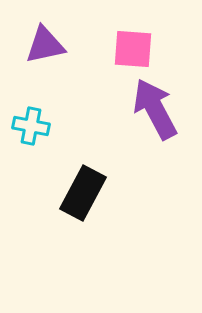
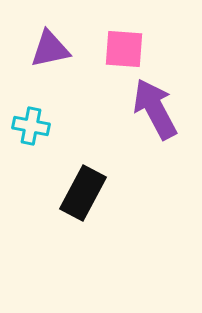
purple triangle: moved 5 px right, 4 px down
pink square: moved 9 px left
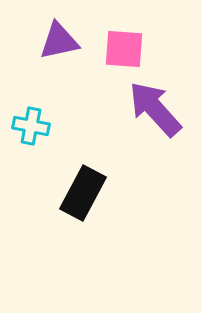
purple triangle: moved 9 px right, 8 px up
purple arrow: rotated 14 degrees counterclockwise
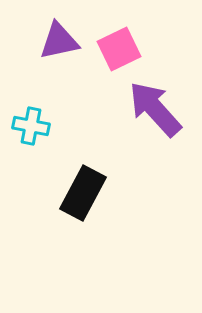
pink square: moved 5 px left; rotated 30 degrees counterclockwise
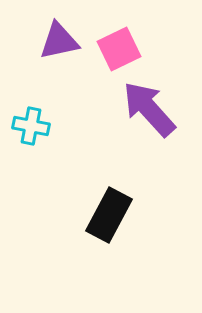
purple arrow: moved 6 px left
black rectangle: moved 26 px right, 22 px down
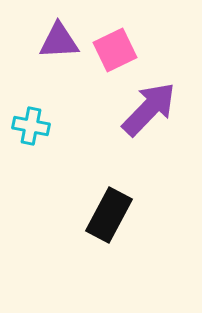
purple triangle: rotated 9 degrees clockwise
pink square: moved 4 px left, 1 px down
purple arrow: rotated 86 degrees clockwise
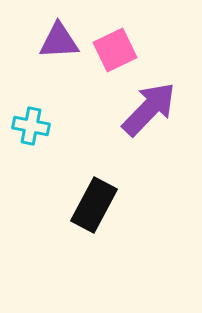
black rectangle: moved 15 px left, 10 px up
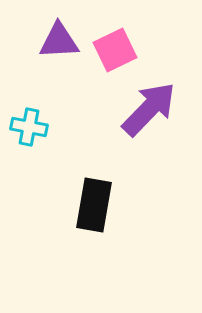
cyan cross: moved 2 px left, 1 px down
black rectangle: rotated 18 degrees counterclockwise
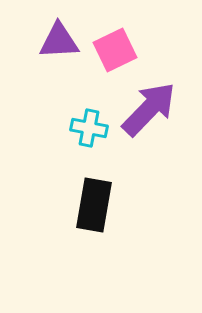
cyan cross: moved 60 px right, 1 px down
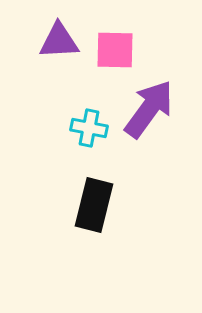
pink square: rotated 27 degrees clockwise
purple arrow: rotated 8 degrees counterclockwise
black rectangle: rotated 4 degrees clockwise
